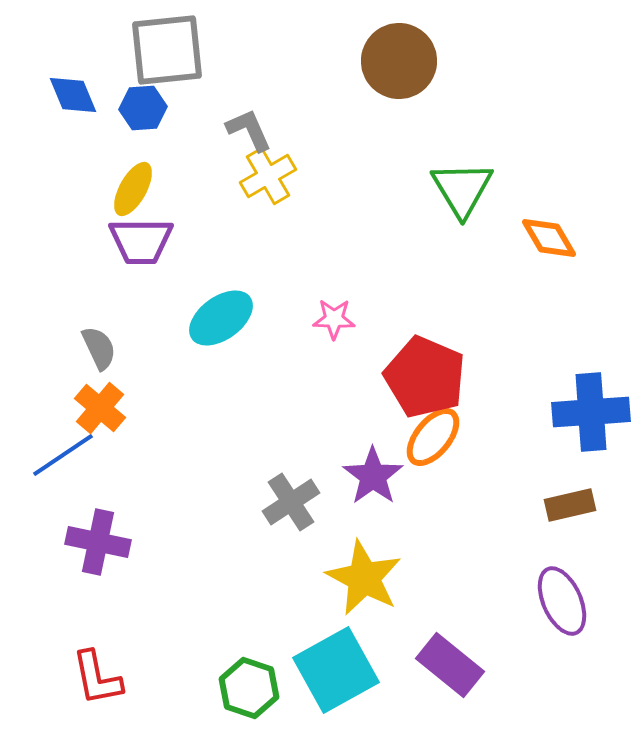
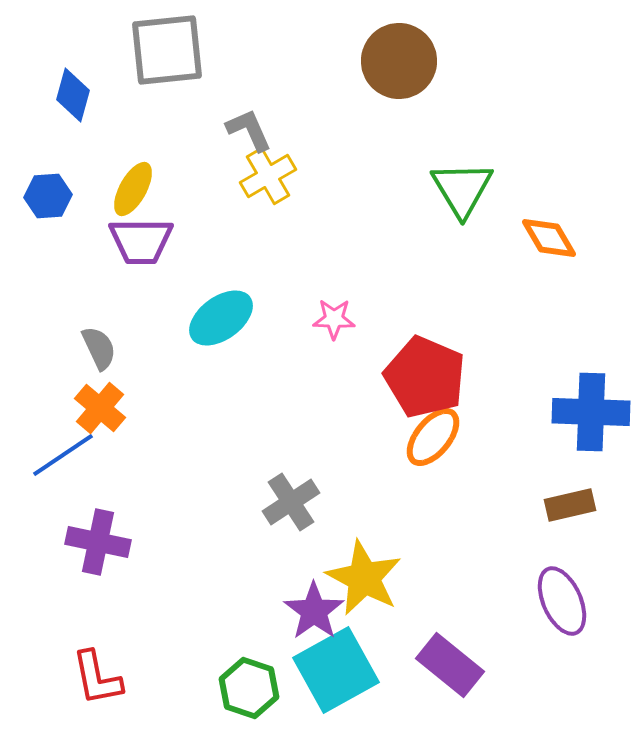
blue diamond: rotated 38 degrees clockwise
blue hexagon: moved 95 px left, 88 px down
blue cross: rotated 6 degrees clockwise
purple star: moved 59 px left, 135 px down
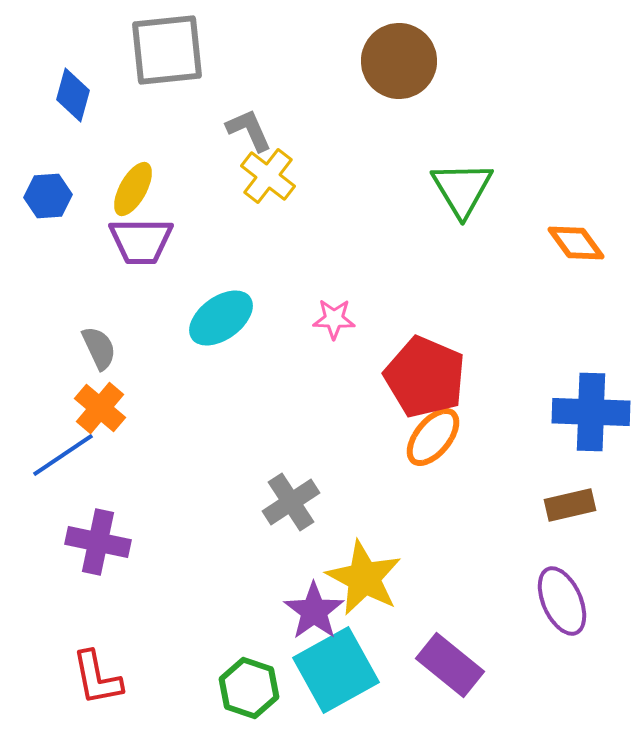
yellow cross: rotated 22 degrees counterclockwise
orange diamond: moved 27 px right, 5 px down; rotated 6 degrees counterclockwise
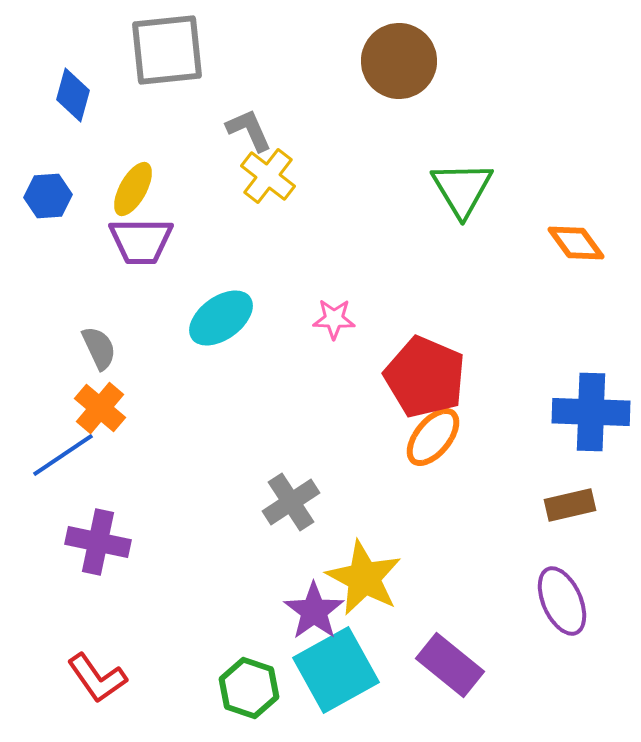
red L-shape: rotated 24 degrees counterclockwise
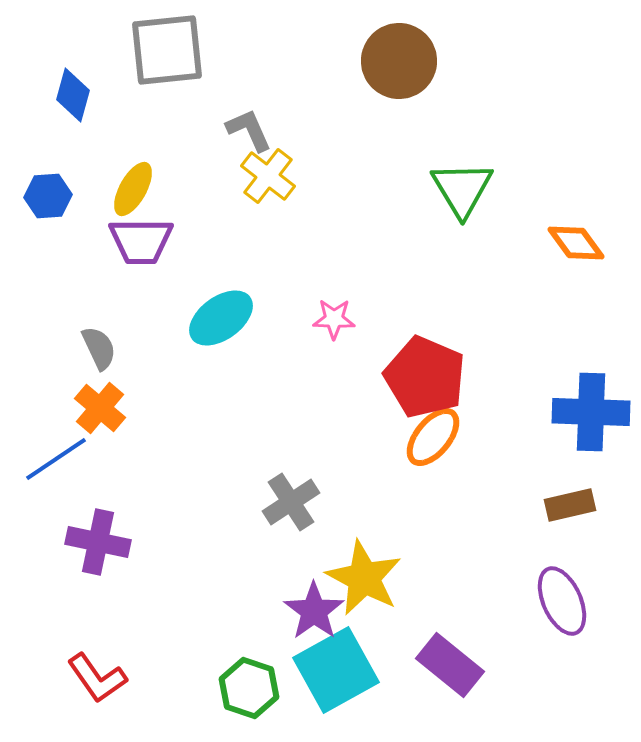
blue line: moved 7 px left, 4 px down
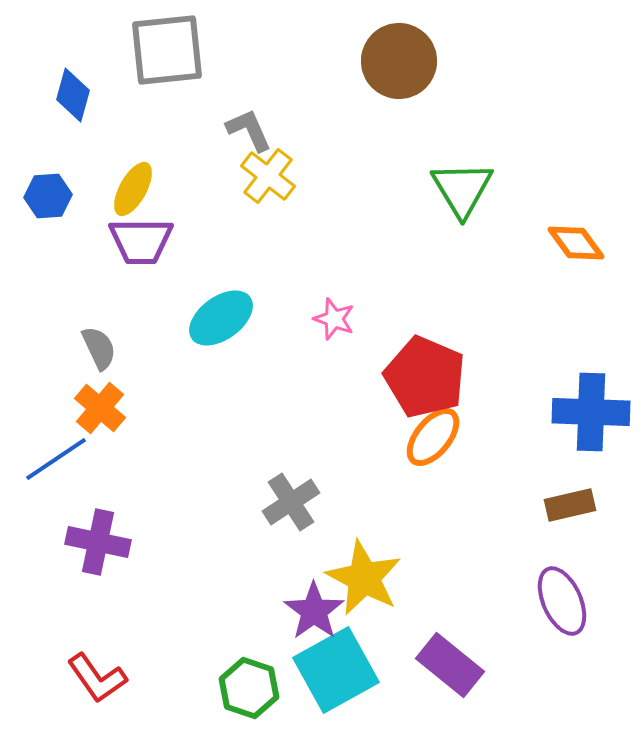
pink star: rotated 18 degrees clockwise
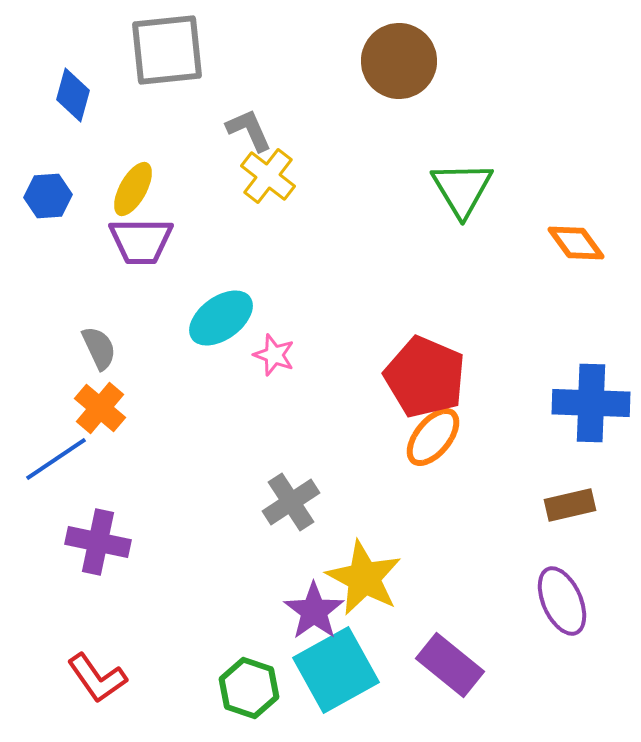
pink star: moved 60 px left, 36 px down
blue cross: moved 9 px up
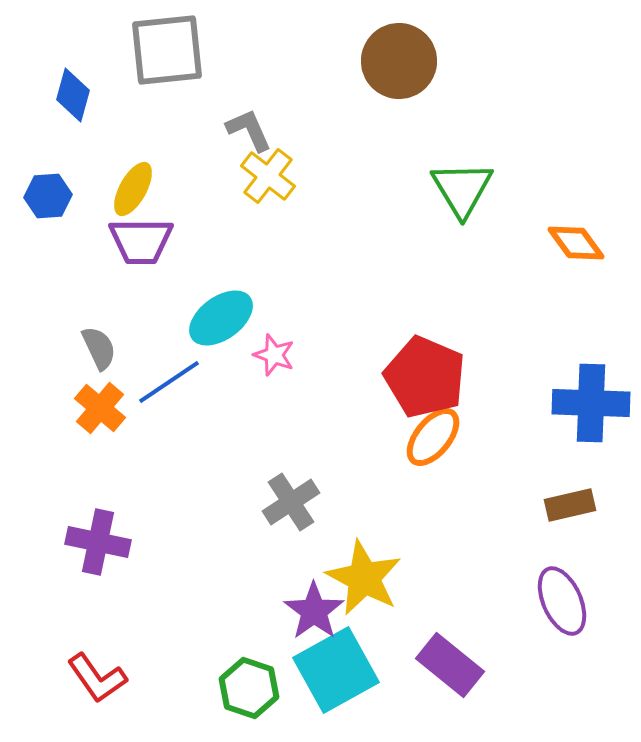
blue line: moved 113 px right, 77 px up
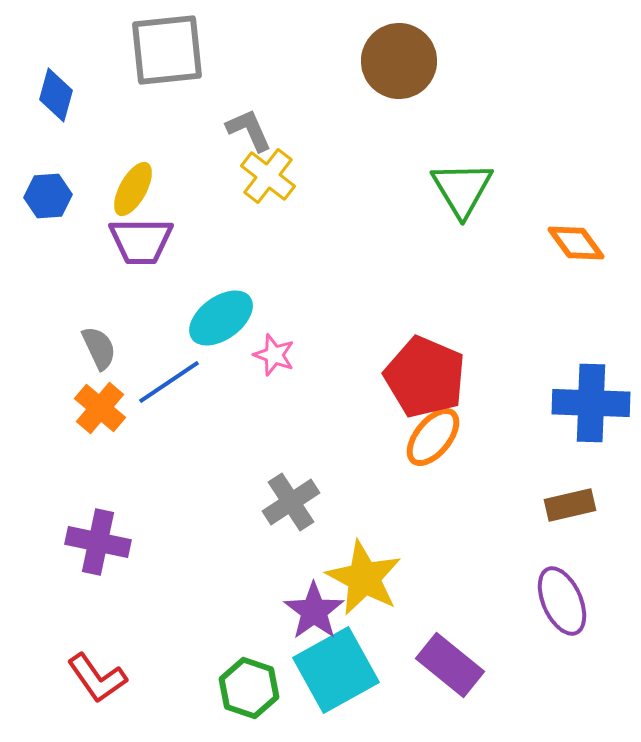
blue diamond: moved 17 px left
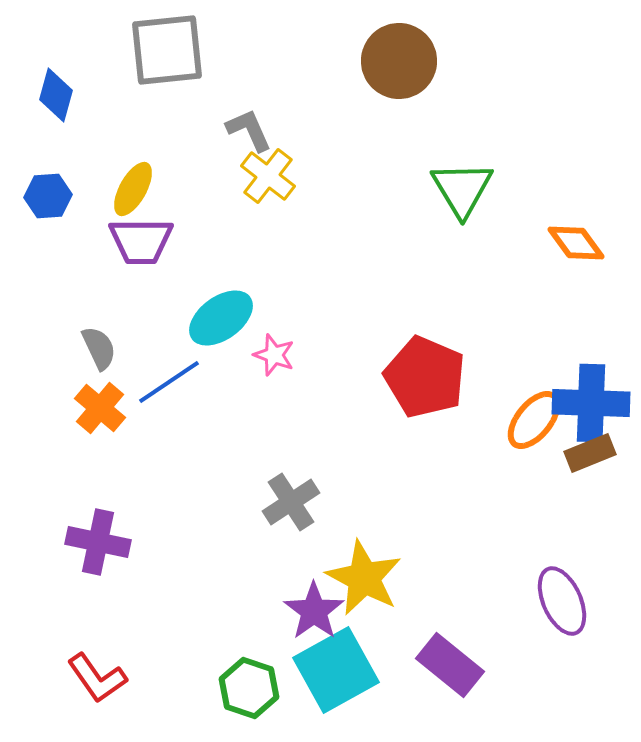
orange ellipse: moved 101 px right, 17 px up
brown rectangle: moved 20 px right, 52 px up; rotated 9 degrees counterclockwise
